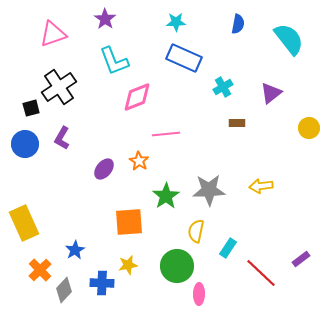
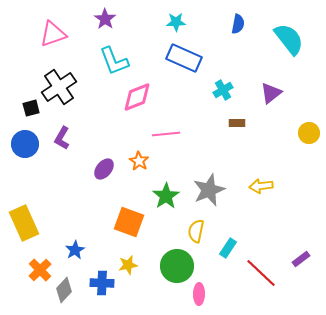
cyan cross: moved 3 px down
yellow circle: moved 5 px down
gray star: rotated 20 degrees counterclockwise
orange square: rotated 24 degrees clockwise
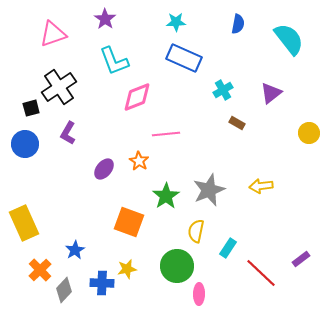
brown rectangle: rotated 28 degrees clockwise
purple L-shape: moved 6 px right, 5 px up
yellow star: moved 1 px left, 4 px down
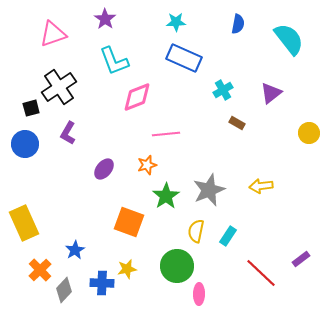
orange star: moved 8 px right, 4 px down; rotated 24 degrees clockwise
cyan rectangle: moved 12 px up
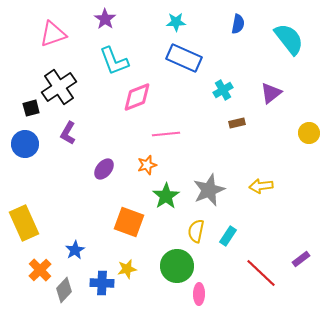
brown rectangle: rotated 42 degrees counterclockwise
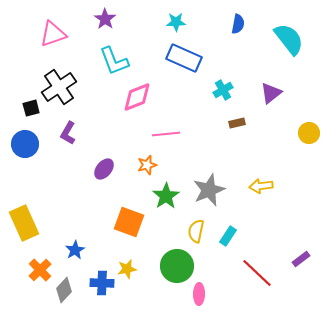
red line: moved 4 px left
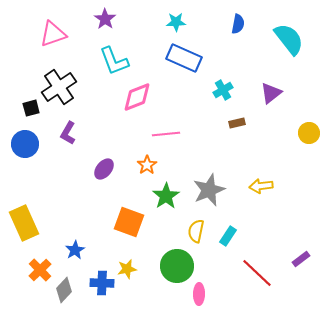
orange star: rotated 18 degrees counterclockwise
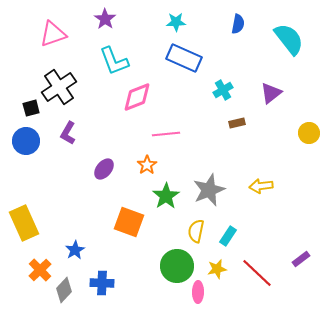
blue circle: moved 1 px right, 3 px up
yellow star: moved 90 px right
pink ellipse: moved 1 px left, 2 px up
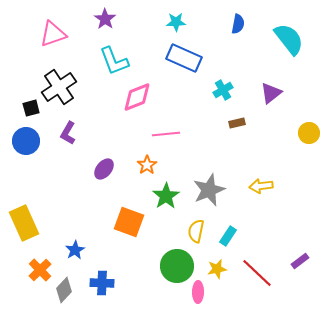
purple rectangle: moved 1 px left, 2 px down
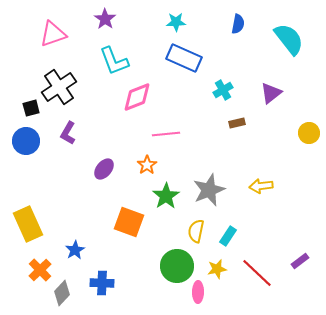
yellow rectangle: moved 4 px right, 1 px down
gray diamond: moved 2 px left, 3 px down
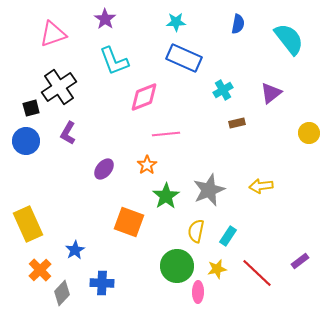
pink diamond: moved 7 px right
